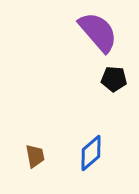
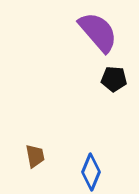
blue diamond: moved 19 px down; rotated 27 degrees counterclockwise
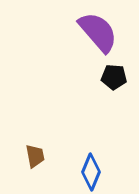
black pentagon: moved 2 px up
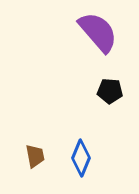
black pentagon: moved 4 px left, 14 px down
blue diamond: moved 10 px left, 14 px up
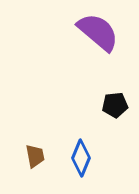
purple semicircle: rotated 9 degrees counterclockwise
black pentagon: moved 5 px right, 14 px down; rotated 10 degrees counterclockwise
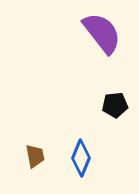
purple semicircle: moved 4 px right, 1 px down; rotated 12 degrees clockwise
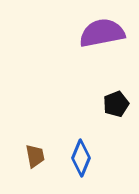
purple semicircle: rotated 63 degrees counterclockwise
black pentagon: moved 1 px right, 1 px up; rotated 15 degrees counterclockwise
